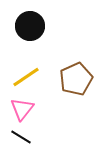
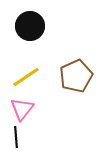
brown pentagon: moved 3 px up
black line: moved 5 px left; rotated 55 degrees clockwise
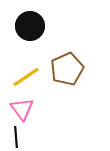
brown pentagon: moved 9 px left, 7 px up
pink triangle: rotated 15 degrees counterclockwise
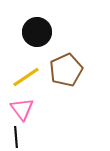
black circle: moved 7 px right, 6 px down
brown pentagon: moved 1 px left, 1 px down
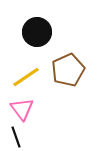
brown pentagon: moved 2 px right
black line: rotated 15 degrees counterclockwise
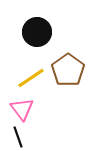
brown pentagon: rotated 12 degrees counterclockwise
yellow line: moved 5 px right, 1 px down
black line: moved 2 px right
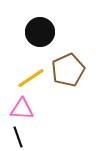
black circle: moved 3 px right
brown pentagon: rotated 12 degrees clockwise
pink triangle: rotated 50 degrees counterclockwise
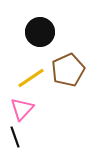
pink triangle: rotated 50 degrees counterclockwise
black line: moved 3 px left
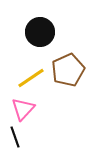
pink triangle: moved 1 px right
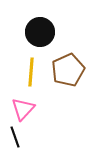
yellow line: moved 6 px up; rotated 52 degrees counterclockwise
